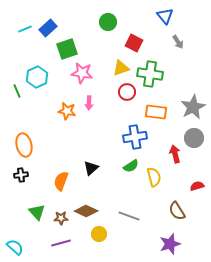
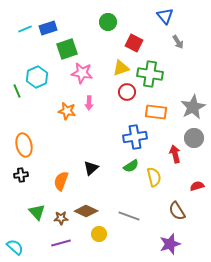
blue rectangle: rotated 24 degrees clockwise
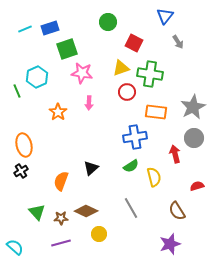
blue triangle: rotated 18 degrees clockwise
blue rectangle: moved 2 px right
orange star: moved 9 px left, 1 px down; rotated 24 degrees clockwise
black cross: moved 4 px up; rotated 24 degrees counterclockwise
gray line: moved 2 px right, 8 px up; rotated 40 degrees clockwise
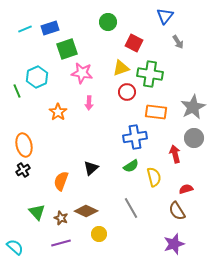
black cross: moved 2 px right, 1 px up
red semicircle: moved 11 px left, 3 px down
brown star: rotated 24 degrees clockwise
purple star: moved 4 px right
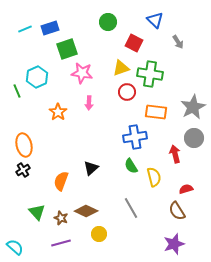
blue triangle: moved 10 px left, 4 px down; rotated 24 degrees counterclockwise
green semicircle: rotated 91 degrees clockwise
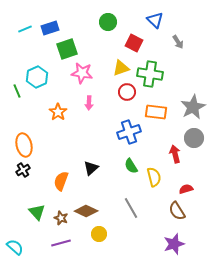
blue cross: moved 6 px left, 5 px up; rotated 10 degrees counterclockwise
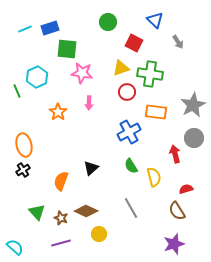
green square: rotated 25 degrees clockwise
gray star: moved 2 px up
blue cross: rotated 10 degrees counterclockwise
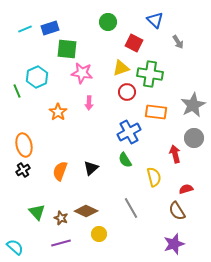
green semicircle: moved 6 px left, 6 px up
orange semicircle: moved 1 px left, 10 px up
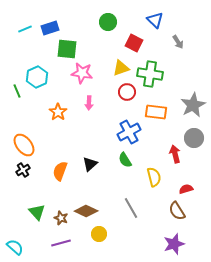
orange ellipse: rotated 25 degrees counterclockwise
black triangle: moved 1 px left, 4 px up
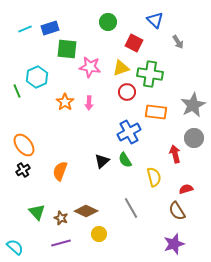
pink star: moved 8 px right, 6 px up
orange star: moved 7 px right, 10 px up
black triangle: moved 12 px right, 3 px up
